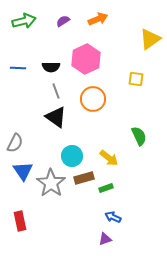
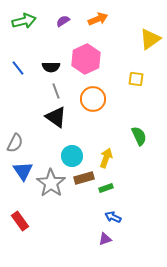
blue line: rotated 49 degrees clockwise
yellow arrow: moved 3 px left; rotated 108 degrees counterclockwise
red rectangle: rotated 24 degrees counterclockwise
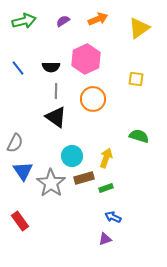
yellow triangle: moved 11 px left, 11 px up
gray line: rotated 21 degrees clockwise
green semicircle: rotated 48 degrees counterclockwise
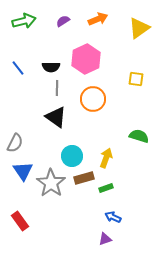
gray line: moved 1 px right, 3 px up
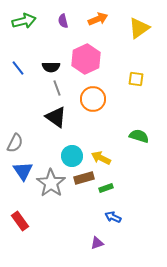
purple semicircle: rotated 72 degrees counterclockwise
gray line: rotated 21 degrees counterclockwise
yellow arrow: moved 5 px left; rotated 84 degrees counterclockwise
purple triangle: moved 8 px left, 4 px down
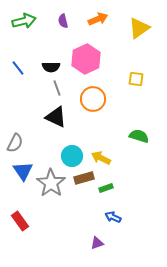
black triangle: rotated 10 degrees counterclockwise
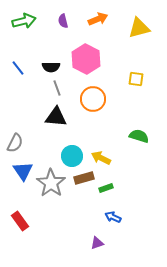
yellow triangle: rotated 20 degrees clockwise
pink hexagon: rotated 8 degrees counterclockwise
black triangle: rotated 20 degrees counterclockwise
